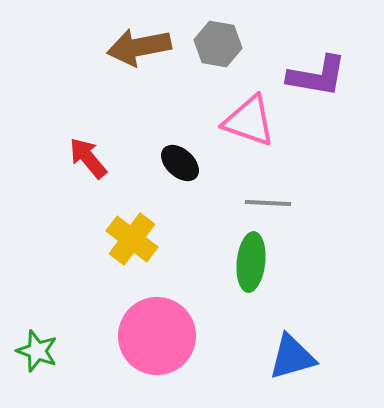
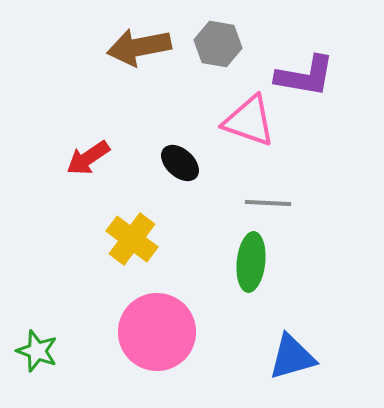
purple L-shape: moved 12 px left
red arrow: rotated 84 degrees counterclockwise
pink circle: moved 4 px up
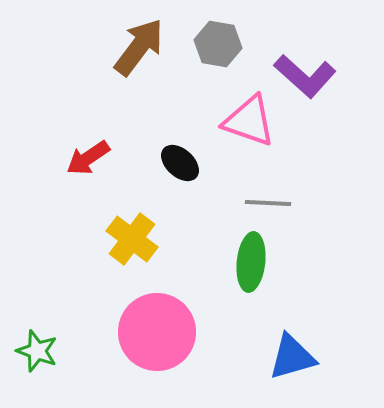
brown arrow: rotated 138 degrees clockwise
purple L-shape: rotated 32 degrees clockwise
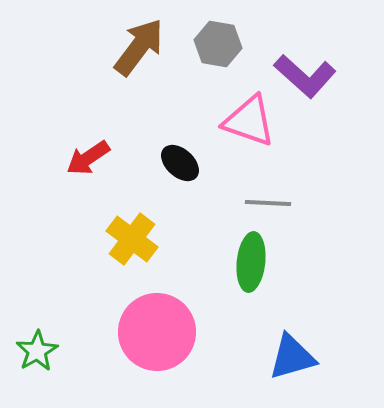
green star: rotated 21 degrees clockwise
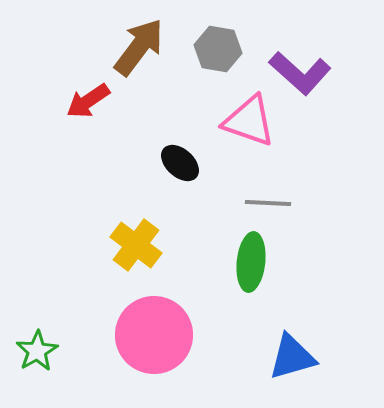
gray hexagon: moved 5 px down
purple L-shape: moved 5 px left, 3 px up
red arrow: moved 57 px up
yellow cross: moved 4 px right, 6 px down
pink circle: moved 3 px left, 3 px down
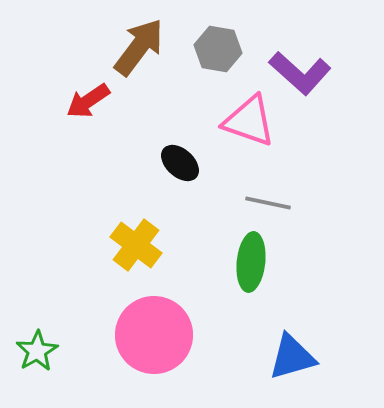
gray line: rotated 9 degrees clockwise
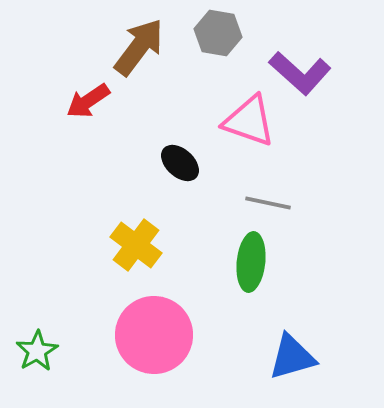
gray hexagon: moved 16 px up
